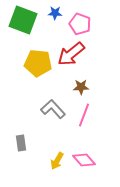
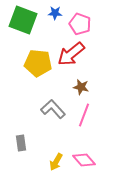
brown star: rotated 14 degrees clockwise
yellow arrow: moved 1 px left, 1 px down
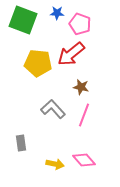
blue star: moved 2 px right
yellow arrow: moved 1 px left, 2 px down; rotated 108 degrees counterclockwise
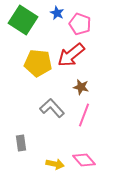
blue star: rotated 24 degrees clockwise
green square: rotated 12 degrees clockwise
red arrow: moved 1 px down
gray L-shape: moved 1 px left, 1 px up
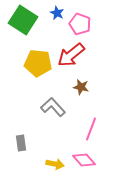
gray L-shape: moved 1 px right, 1 px up
pink line: moved 7 px right, 14 px down
